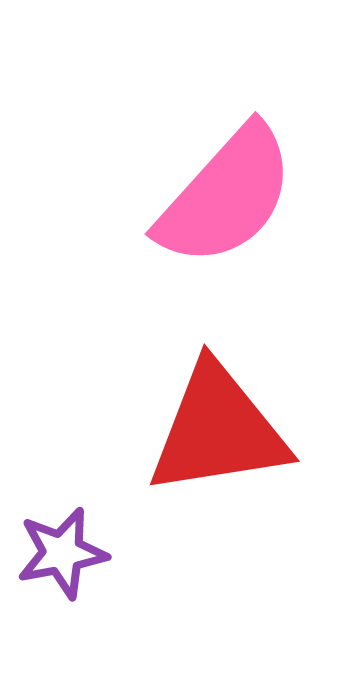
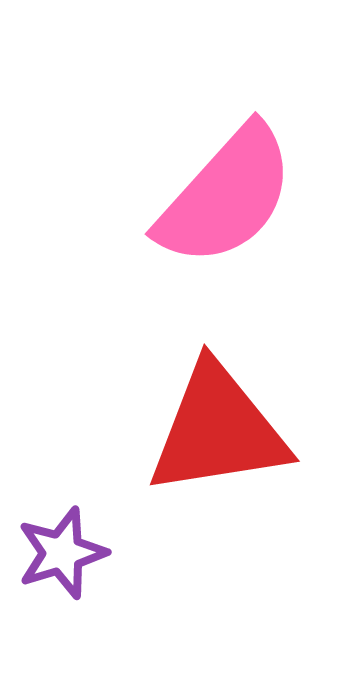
purple star: rotated 6 degrees counterclockwise
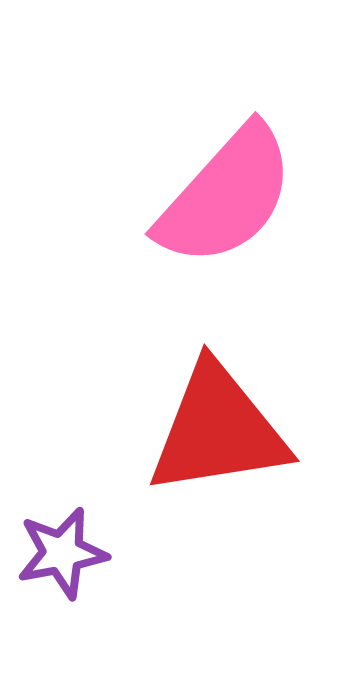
purple star: rotated 6 degrees clockwise
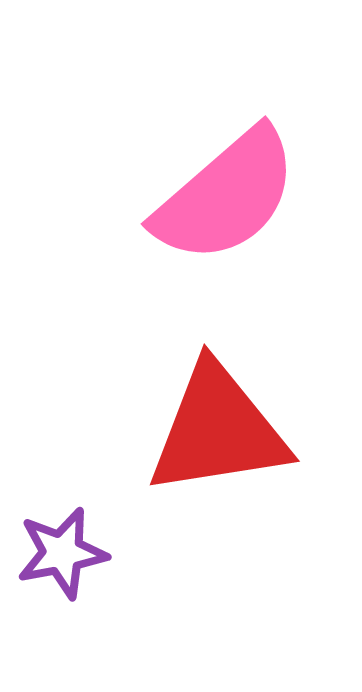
pink semicircle: rotated 7 degrees clockwise
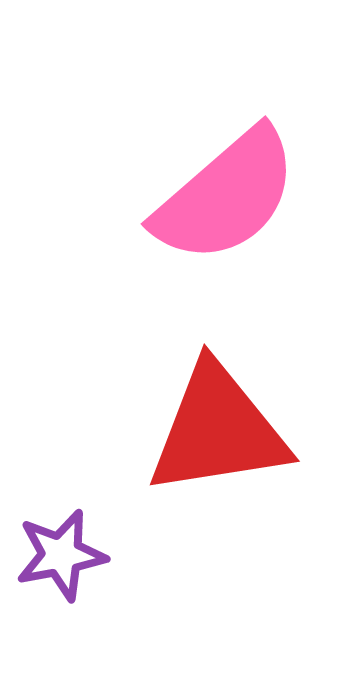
purple star: moved 1 px left, 2 px down
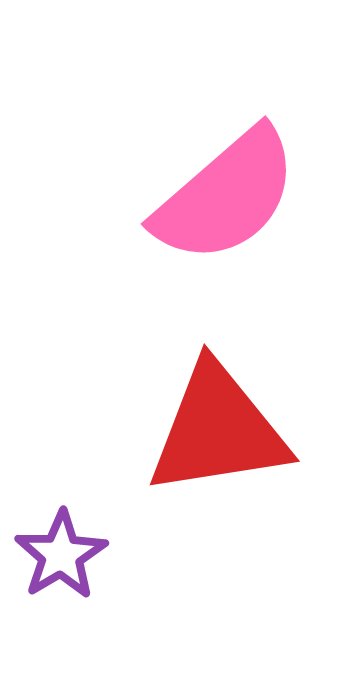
purple star: rotated 20 degrees counterclockwise
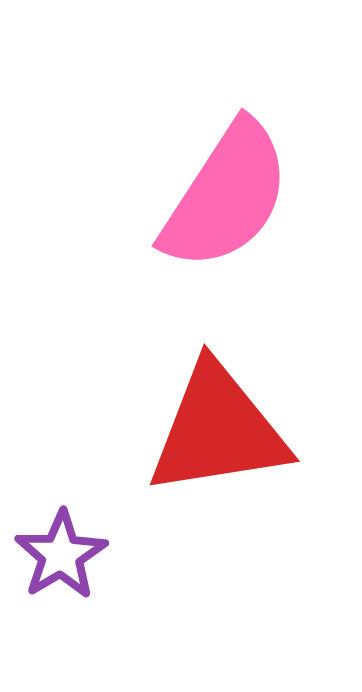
pink semicircle: rotated 16 degrees counterclockwise
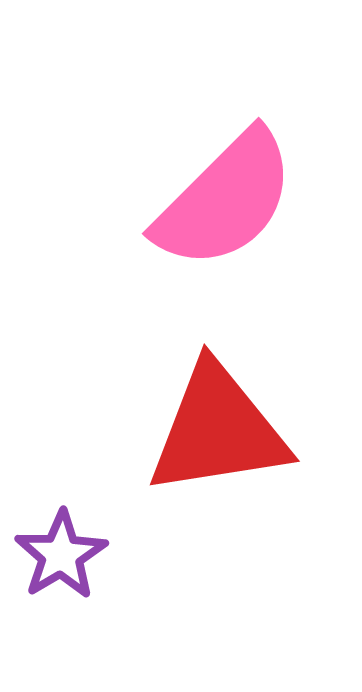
pink semicircle: moved 1 px left, 4 px down; rotated 12 degrees clockwise
